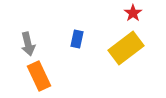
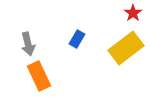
blue rectangle: rotated 18 degrees clockwise
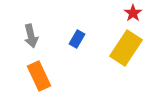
gray arrow: moved 3 px right, 8 px up
yellow rectangle: rotated 20 degrees counterclockwise
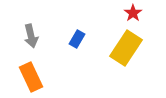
orange rectangle: moved 8 px left, 1 px down
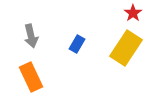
blue rectangle: moved 5 px down
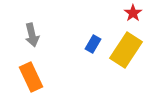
gray arrow: moved 1 px right, 1 px up
blue rectangle: moved 16 px right
yellow rectangle: moved 2 px down
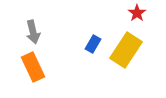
red star: moved 4 px right
gray arrow: moved 1 px right, 3 px up
orange rectangle: moved 2 px right, 10 px up
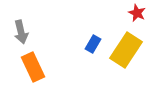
red star: rotated 12 degrees counterclockwise
gray arrow: moved 12 px left
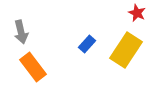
blue rectangle: moved 6 px left; rotated 12 degrees clockwise
orange rectangle: rotated 12 degrees counterclockwise
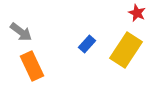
gray arrow: rotated 40 degrees counterclockwise
orange rectangle: moved 1 px left, 1 px up; rotated 12 degrees clockwise
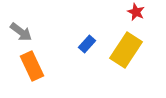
red star: moved 1 px left, 1 px up
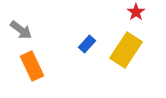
red star: rotated 12 degrees clockwise
gray arrow: moved 2 px up
